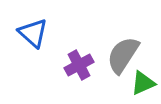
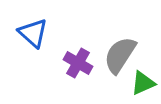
gray semicircle: moved 3 px left
purple cross: moved 1 px left, 2 px up; rotated 32 degrees counterclockwise
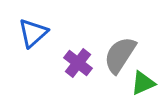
blue triangle: rotated 36 degrees clockwise
purple cross: rotated 8 degrees clockwise
